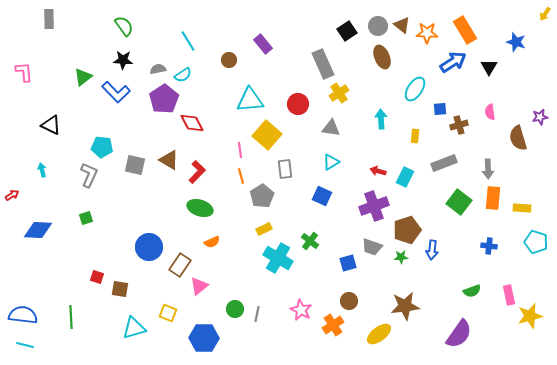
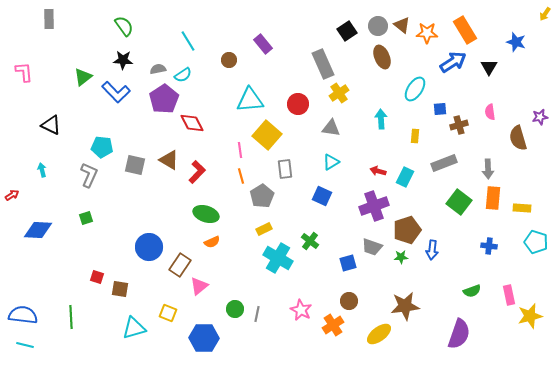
green ellipse at (200, 208): moved 6 px right, 6 px down
purple semicircle at (459, 334): rotated 16 degrees counterclockwise
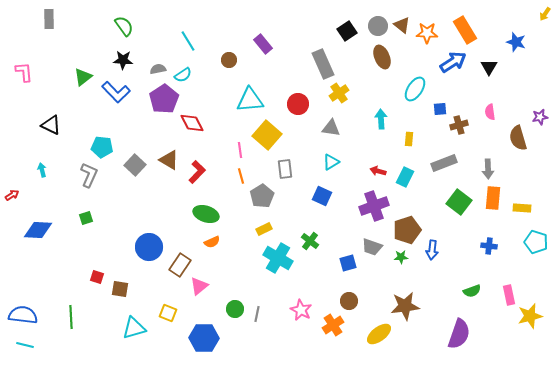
yellow rectangle at (415, 136): moved 6 px left, 3 px down
gray square at (135, 165): rotated 30 degrees clockwise
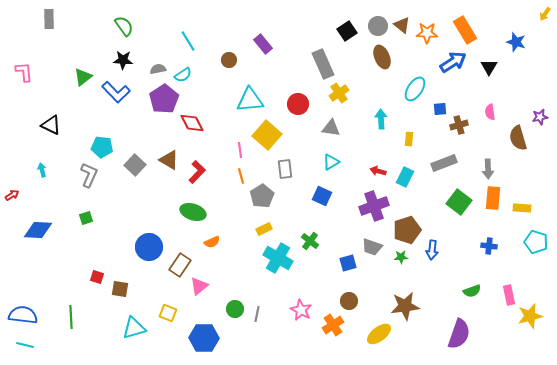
green ellipse at (206, 214): moved 13 px left, 2 px up
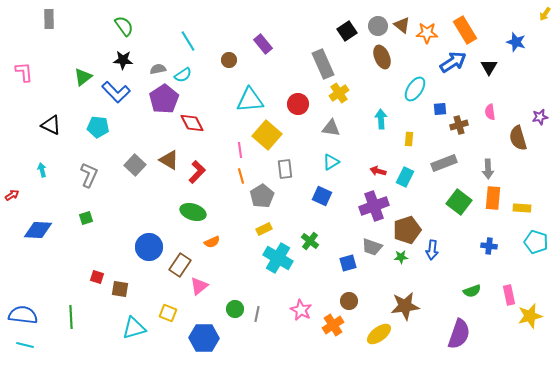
cyan pentagon at (102, 147): moved 4 px left, 20 px up
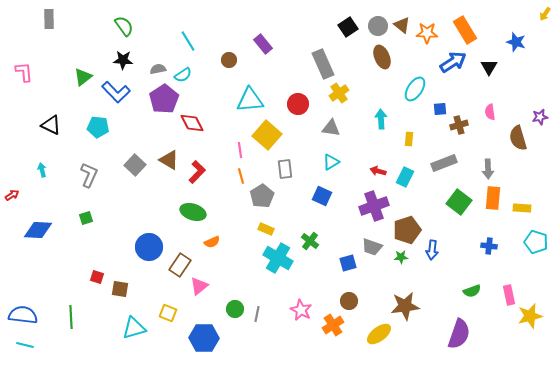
black square at (347, 31): moved 1 px right, 4 px up
yellow rectangle at (264, 229): moved 2 px right; rotated 49 degrees clockwise
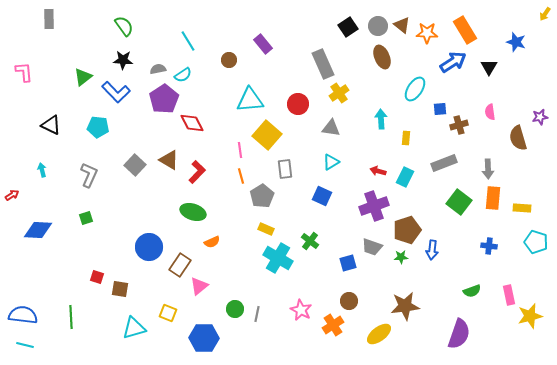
yellow rectangle at (409, 139): moved 3 px left, 1 px up
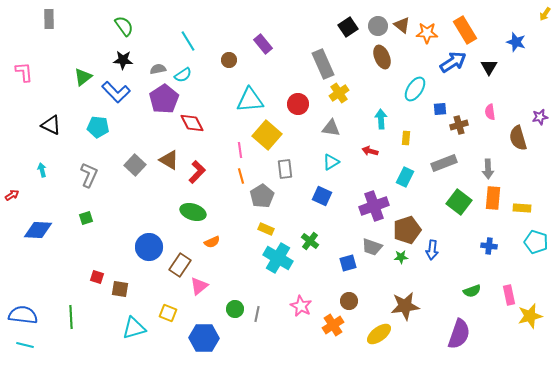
red arrow at (378, 171): moved 8 px left, 20 px up
pink star at (301, 310): moved 4 px up
